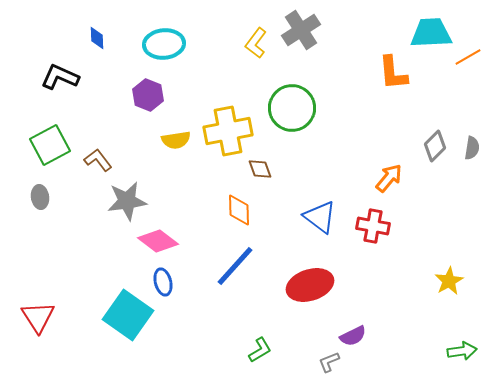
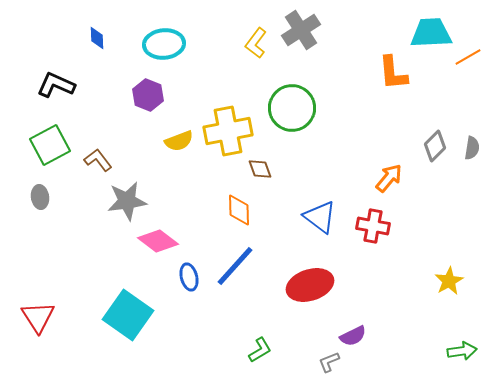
black L-shape: moved 4 px left, 8 px down
yellow semicircle: moved 3 px right, 1 px down; rotated 12 degrees counterclockwise
blue ellipse: moved 26 px right, 5 px up
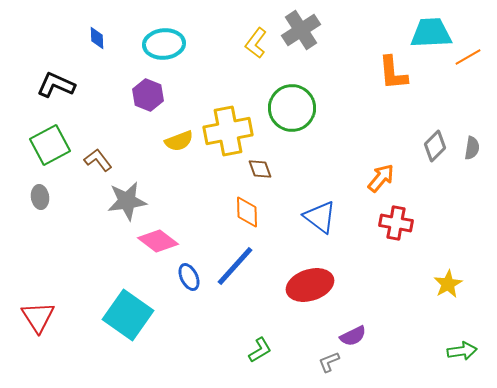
orange arrow: moved 8 px left
orange diamond: moved 8 px right, 2 px down
red cross: moved 23 px right, 3 px up
blue ellipse: rotated 12 degrees counterclockwise
yellow star: moved 1 px left, 3 px down
